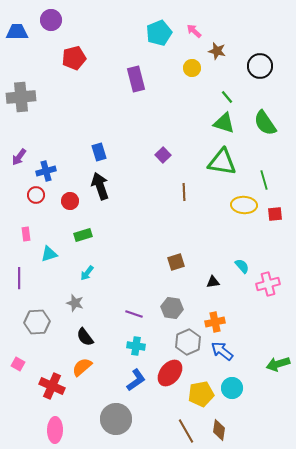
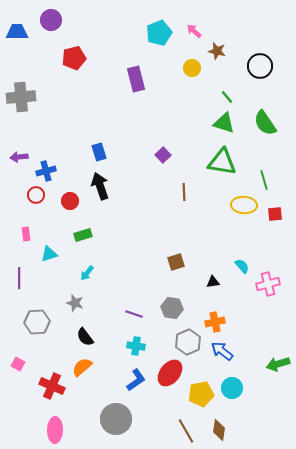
purple arrow at (19, 157): rotated 48 degrees clockwise
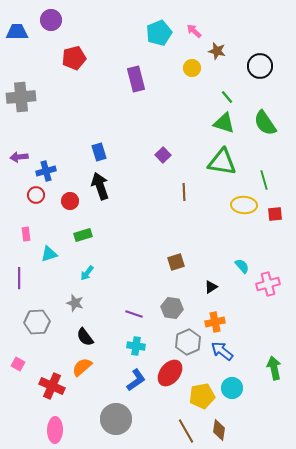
black triangle at (213, 282): moved 2 px left, 5 px down; rotated 24 degrees counterclockwise
green arrow at (278, 364): moved 4 px left, 4 px down; rotated 95 degrees clockwise
yellow pentagon at (201, 394): moved 1 px right, 2 px down
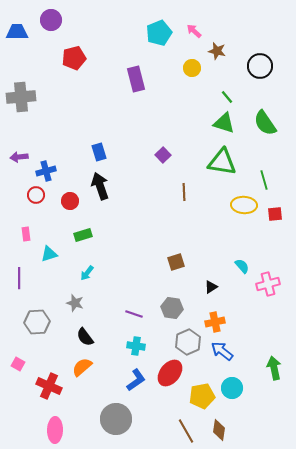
red cross at (52, 386): moved 3 px left
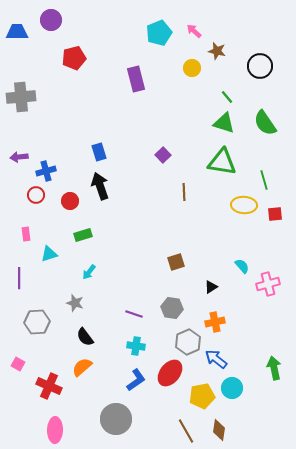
cyan arrow at (87, 273): moved 2 px right, 1 px up
blue arrow at (222, 351): moved 6 px left, 8 px down
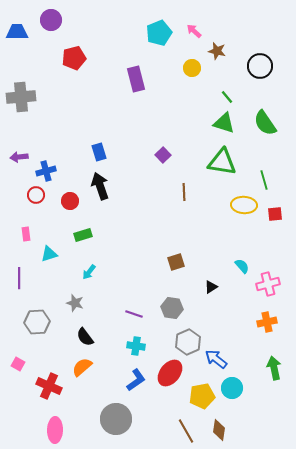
orange cross at (215, 322): moved 52 px right
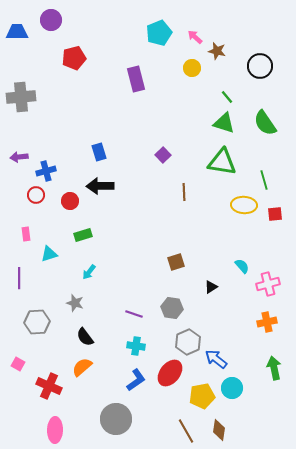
pink arrow at (194, 31): moved 1 px right, 6 px down
black arrow at (100, 186): rotated 72 degrees counterclockwise
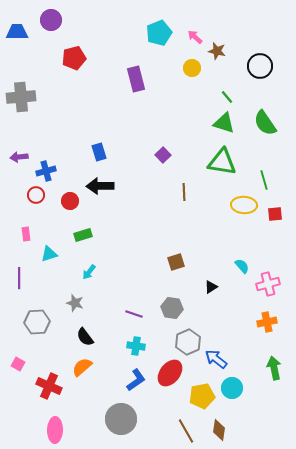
gray circle at (116, 419): moved 5 px right
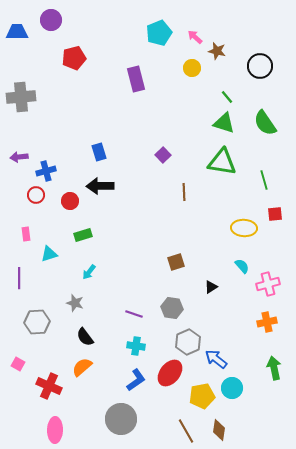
yellow ellipse at (244, 205): moved 23 px down
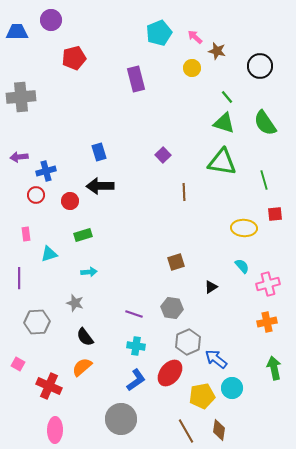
cyan arrow at (89, 272): rotated 133 degrees counterclockwise
